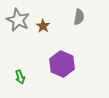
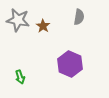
gray star: rotated 15 degrees counterclockwise
purple hexagon: moved 8 px right
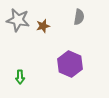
brown star: rotated 24 degrees clockwise
green arrow: rotated 16 degrees clockwise
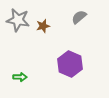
gray semicircle: rotated 140 degrees counterclockwise
green arrow: rotated 88 degrees counterclockwise
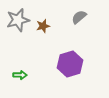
gray star: rotated 25 degrees counterclockwise
purple hexagon: rotated 20 degrees clockwise
green arrow: moved 2 px up
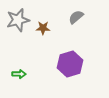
gray semicircle: moved 3 px left
brown star: moved 2 px down; rotated 16 degrees clockwise
green arrow: moved 1 px left, 1 px up
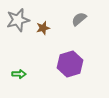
gray semicircle: moved 3 px right, 2 px down
brown star: rotated 16 degrees counterclockwise
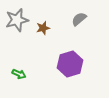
gray star: moved 1 px left
green arrow: rotated 24 degrees clockwise
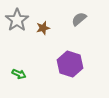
gray star: rotated 20 degrees counterclockwise
purple hexagon: rotated 25 degrees counterclockwise
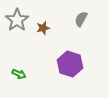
gray semicircle: moved 2 px right; rotated 21 degrees counterclockwise
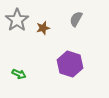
gray semicircle: moved 5 px left
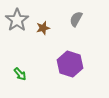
green arrow: moved 1 px right; rotated 24 degrees clockwise
